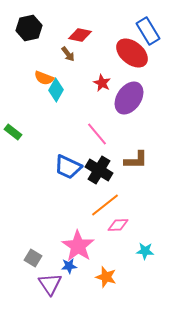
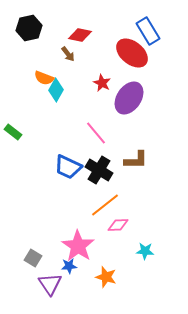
pink line: moved 1 px left, 1 px up
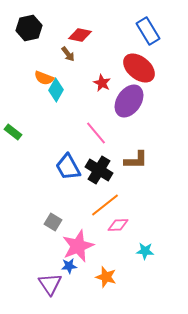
red ellipse: moved 7 px right, 15 px down
purple ellipse: moved 3 px down
blue trapezoid: rotated 36 degrees clockwise
pink star: rotated 16 degrees clockwise
gray square: moved 20 px right, 36 px up
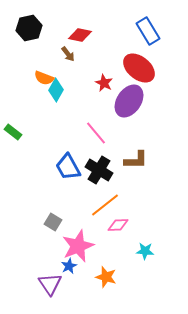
red star: moved 2 px right
blue star: rotated 21 degrees counterclockwise
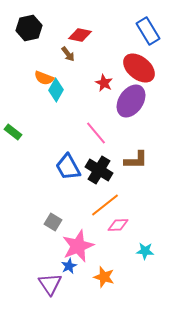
purple ellipse: moved 2 px right
orange star: moved 2 px left
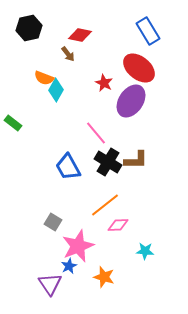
green rectangle: moved 9 px up
black cross: moved 9 px right, 8 px up
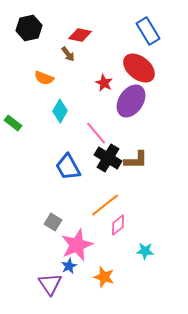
cyan diamond: moved 4 px right, 21 px down
black cross: moved 4 px up
pink diamond: rotated 35 degrees counterclockwise
pink star: moved 1 px left, 1 px up
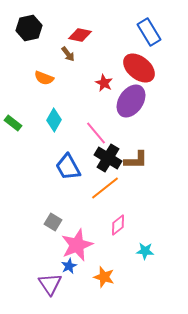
blue rectangle: moved 1 px right, 1 px down
cyan diamond: moved 6 px left, 9 px down
orange line: moved 17 px up
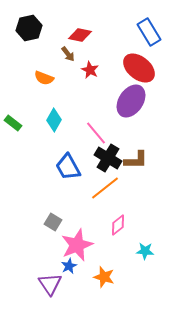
red star: moved 14 px left, 13 px up
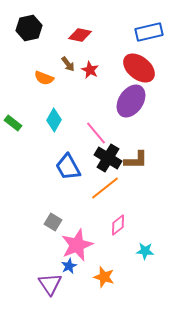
blue rectangle: rotated 72 degrees counterclockwise
brown arrow: moved 10 px down
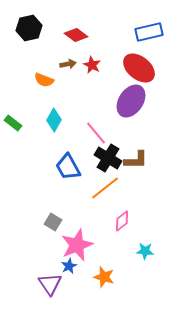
red diamond: moved 4 px left; rotated 25 degrees clockwise
brown arrow: rotated 63 degrees counterclockwise
red star: moved 2 px right, 5 px up
orange semicircle: moved 2 px down
pink diamond: moved 4 px right, 4 px up
